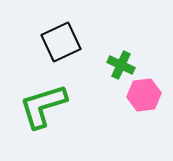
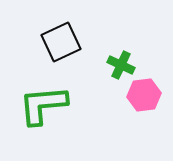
green L-shape: moved 1 px up; rotated 12 degrees clockwise
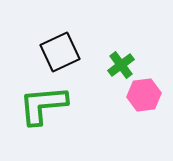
black square: moved 1 px left, 10 px down
green cross: rotated 28 degrees clockwise
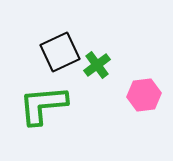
green cross: moved 24 px left
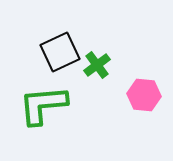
pink hexagon: rotated 12 degrees clockwise
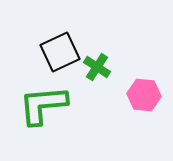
green cross: moved 2 px down; rotated 20 degrees counterclockwise
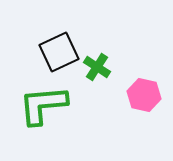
black square: moved 1 px left
pink hexagon: rotated 8 degrees clockwise
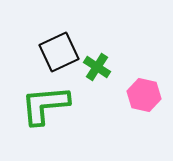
green L-shape: moved 2 px right
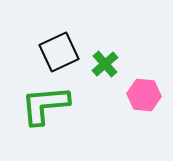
green cross: moved 8 px right, 3 px up; rotated 16 degrees clockwise
pink hexagon: rotated 8 degrees counterclockwise
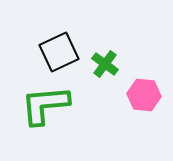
green cross: rotated 12 degrees counterclockwise
